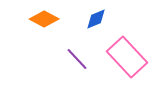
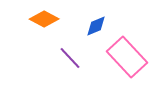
blue diamond: moved 7 px down
purple line: moved 7 px left, 1 px up
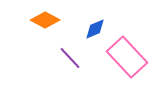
orange diamond: moved 1 px right, 1 px down
blue diamond: moved 1 px left, 3 px down
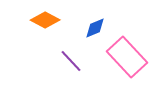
blue diamond: moved 1 px up
purple line: moved 1 px right, 3 px down
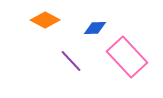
blue diamond: rotated 20 degrees clockwise
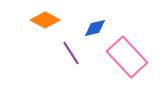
blue diamond: rotated 10 degrees counterclockwise
purple line: moved 8 px up; rotated 10 degrees clockwise
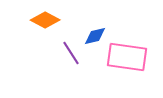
blue diamond: moved 8 px down
pink rectangle: rotated 39 degrees counterclockwise
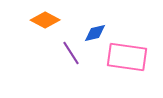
blue diamond: moved 3 px up
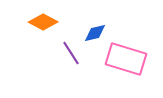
orange diamond: moved 2 px left, 2 px down
pink rectangle: moved 1 px left, 2 px down; rotated 9 degrees clockwise
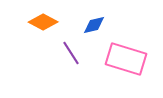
blue diamond: moved 1 px left, 8 px up
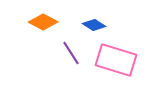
blue diamond: rotated 45 degrees clockwise
pink rectangle: moved 10 px left, 1 px down
